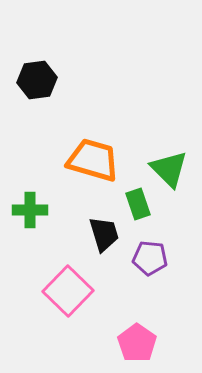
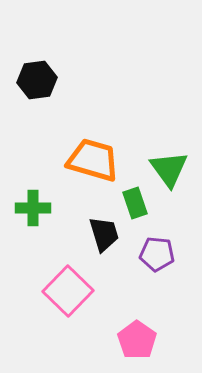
green triangle: rotated 9 degrees clockwise
green rectangle: moved 3 px left, 1 px up
green cross: moved 3 px right, 2 px up
purple pentagon: moved 7 px right, 4 px up
pink pentagon: moved 3 px up
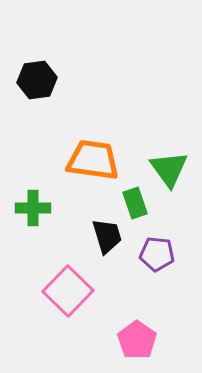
orange trapezoid: rotated 8 degrees counterclockwise
black trapezoid: moved 3 px right, 2 px down
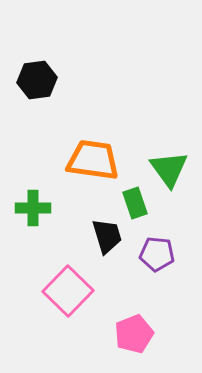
pink pentagon: moved 3 px left, 6 px up; rotated 15 degrees clockwise
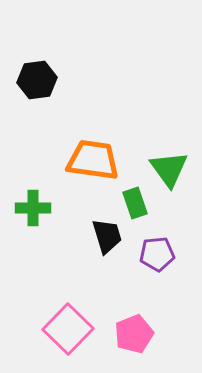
purple pentagon: rotated 12 degrees counterclockwise
pink square: moved 38 px down
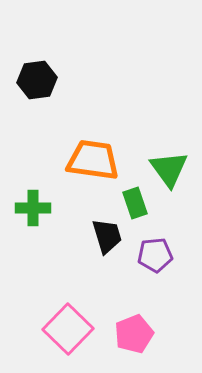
purple pentagon: moved 2 px left, 1 px down
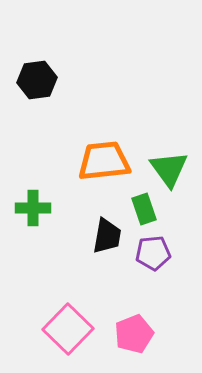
orange trapezoid: moved 11 px right, 1 px down; rotated 14 degrees counterclockwise
green rectangle: moved 9 px right, 6 px down
black trapezoid: rotated 27 degrees clockwise
purple pentagon: moved 2 px left, 2 px up
